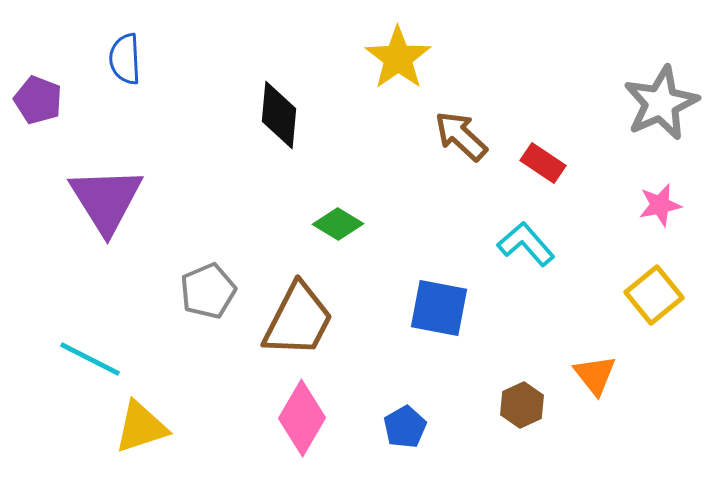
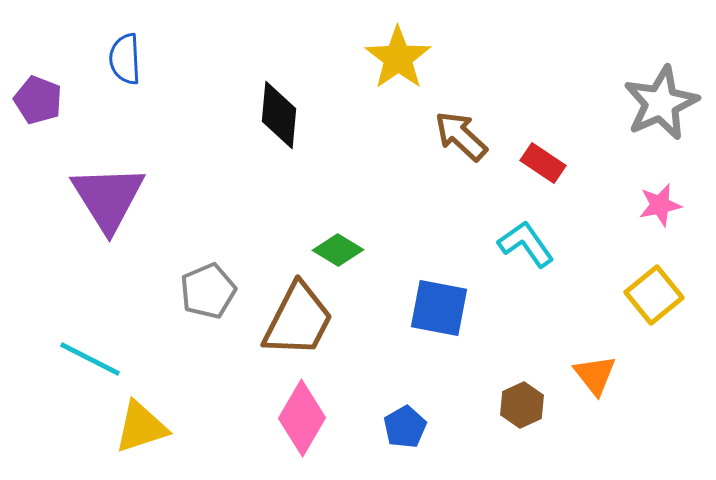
purple triangle: moved 2 px right, 2 px up
green diamond: moved 26 px down
cyan L-shape: rotated 6 degrees clockwise
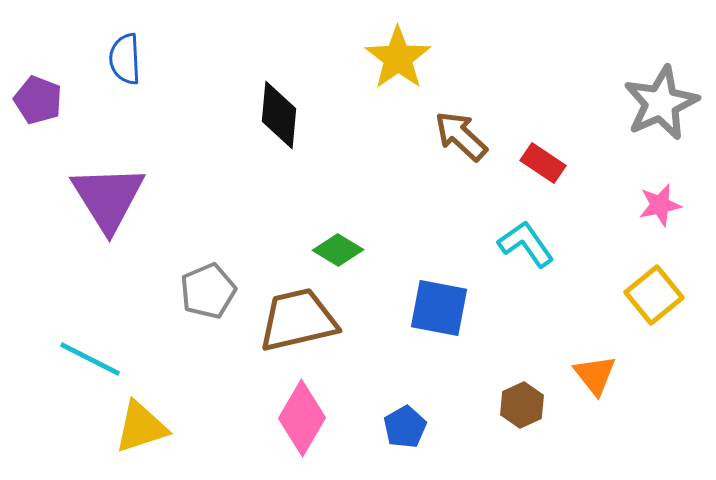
brown trapezoid: rotated 130 degrees counterclockwise
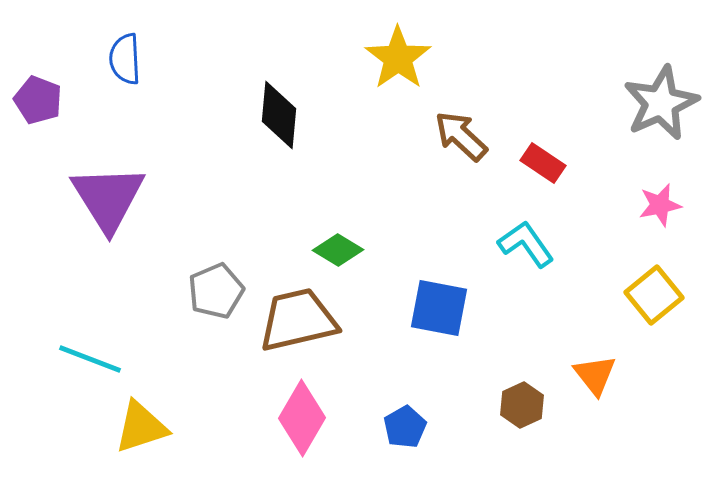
gray pentagon: moved 8 px right
cyan line: rotated 6 degrees counterclockwise
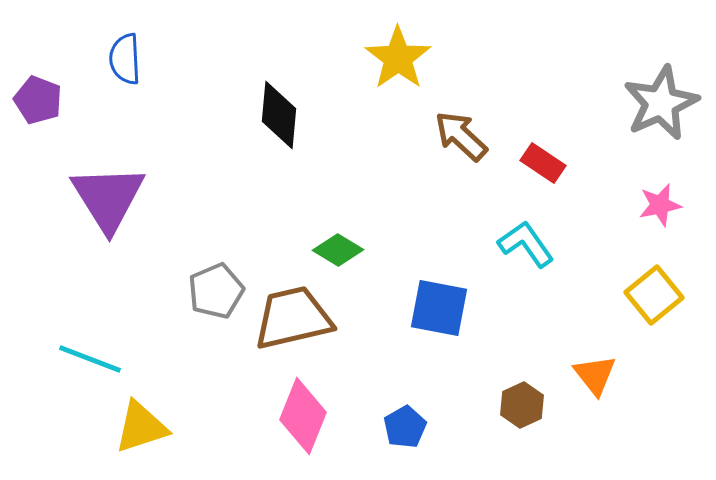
brown trapezoid: moved 5 px left, 2 px up
pink diamond: moved 1 px right, 2 px up; rotated 8 degrees counterclockwise
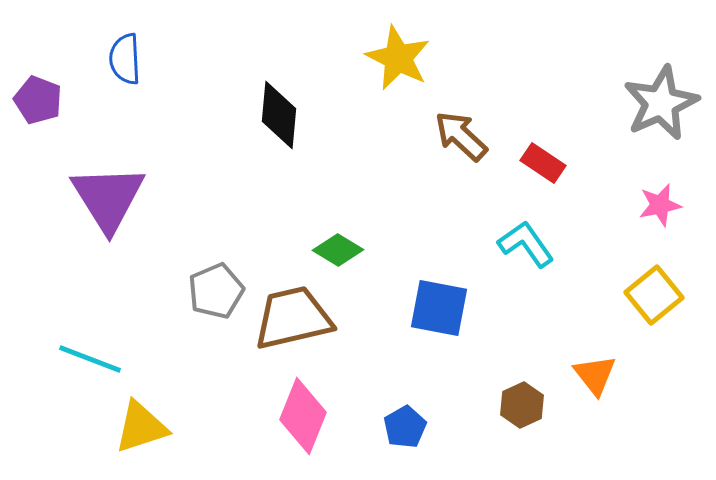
yellow star: rotated 10 degrees counterclockwise
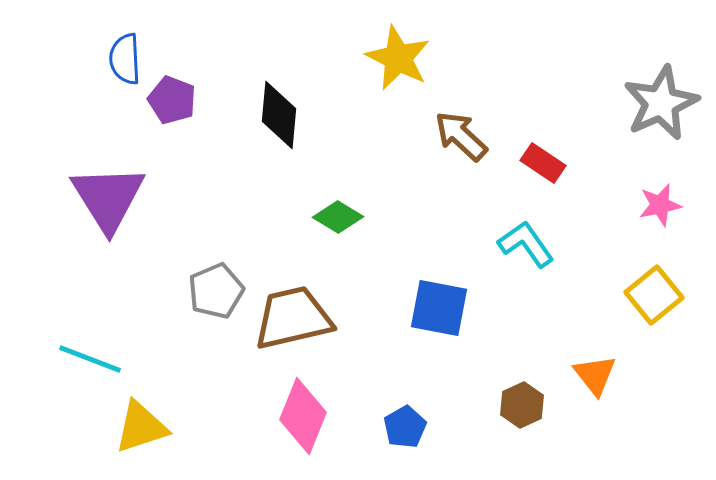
purple pentagon: moved 134 px right
green diamond: moved 33 px up
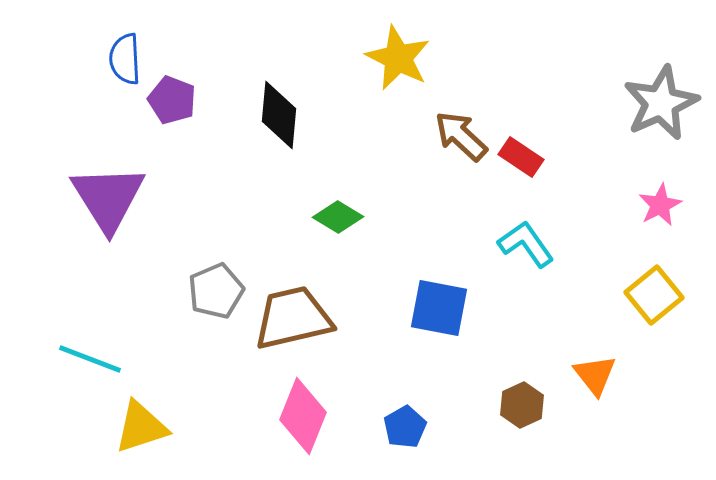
red rectangle: moved 22 px left, 6 px up
pink star: rotated 15 degrees counterclockwise
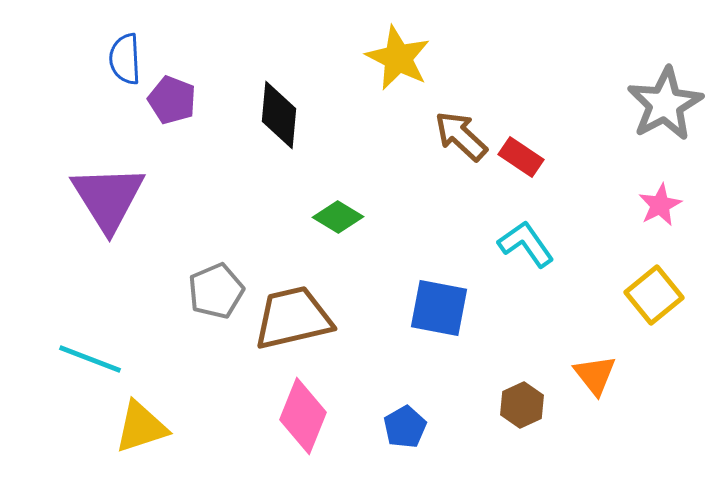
gray star: moved 4 px right, 1 px down; rotated 4 degrees counterclockwise
